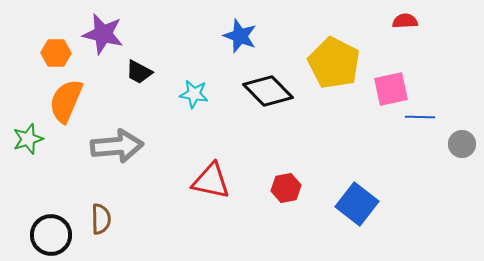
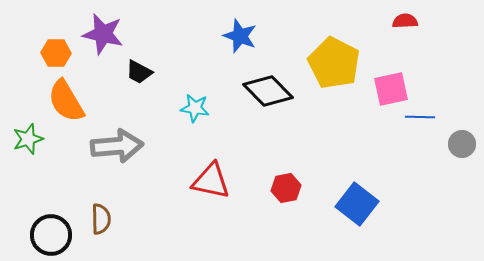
cyan star: moved 1 px right, 14 px down
orange semicircle: rotated 54 degrees counterclockwise
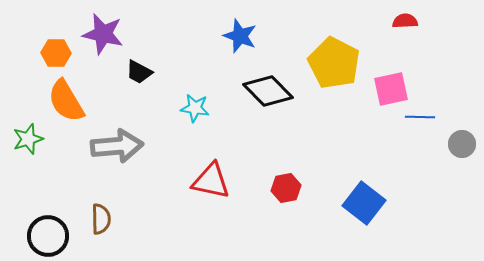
blue square: moved 7 px right, 1 px up
black circle: moved 3 px left, 1 px down
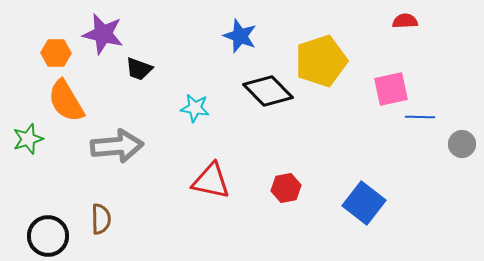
yellow pentagon: moved 13 px left, 2 px up; rotated 27 degrees clockwise
black trapezoid: moved 3 px up; rotated 8 degrees counterclockwise
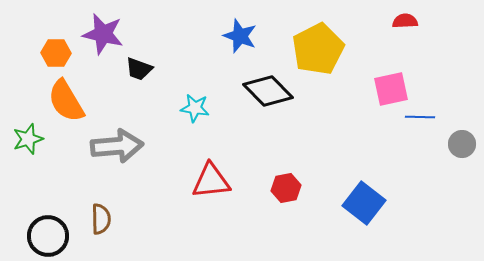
yellow pentagon: moved 3 px left, 12 px up; rotated 9 degrees counterclockwise
red triangle: rotated 18 degrees counterclockwise
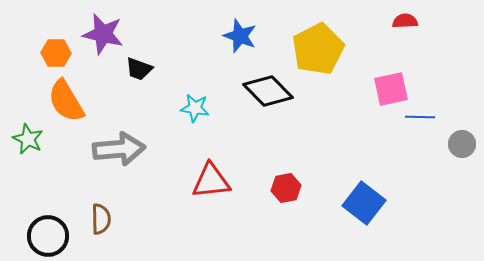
green star: rotated 28 degrees counterclockwise
gray arrow: moved 2 px right, 3 px down
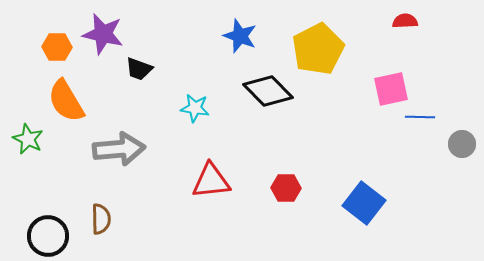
orange hexagon: moved 1 px right, 6 px up
red hexagon: rotated 12 degrees clockwise
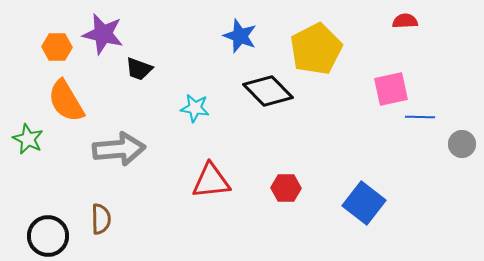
yellow pentagon: moved 2 px left
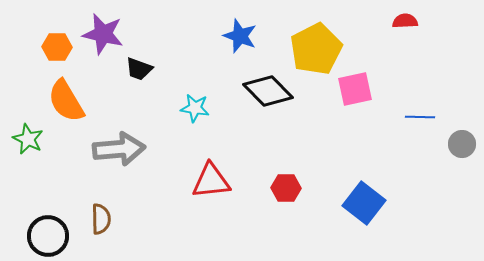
pink square: moved 36 px left
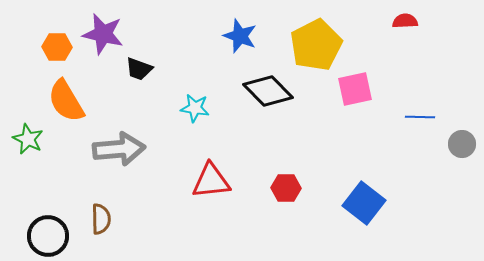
yellow pentagon: moved 4 px up
